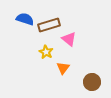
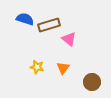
yellow star: moved 9 px left, 15 px down; rotated 16 degrees counterclockwise
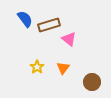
blue semicircle: rotated 36 degrees clockwise
yellow star: rotated 24 degrees clockwise
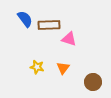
brown rectangle: rotated 15 degrees clockwise
pink triangle: rotated 21 degrees counterclockwise
yellow star: rotated 24 degrees counterclockwise
brown circle: moved 1 px right
